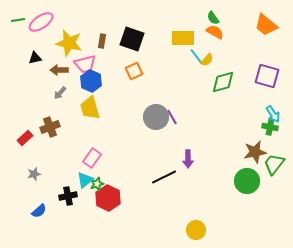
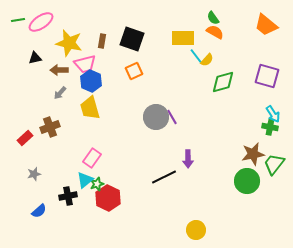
brown star: moved 2 px left, 2 px down
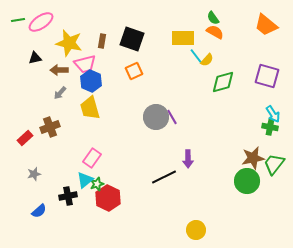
brown star: moved 4 px down
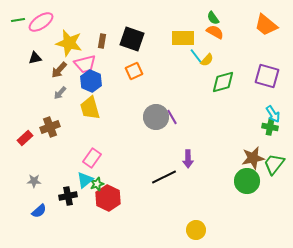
brown arrow: rotated 48 degrees counterclockwise
gray star: moved 7 px down; rotated 16 degrees clockwise
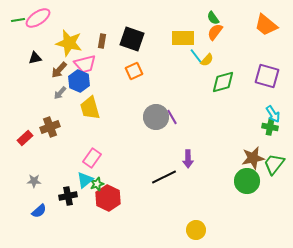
pink ellipse: moved 3 px left, 4 px up
orange semicircle: rotated 84 degrees counterclockwise
blue hexagon: moved 12 px left
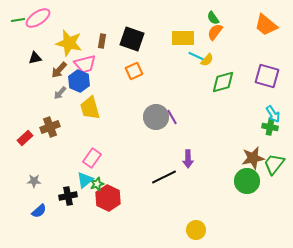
cyan line: rotated 28 degrees counterclockwise
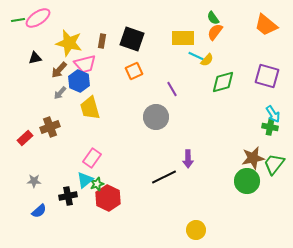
purple line: moved 28 px up
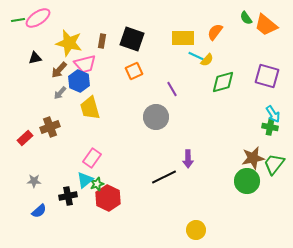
green semicircle: moved 33 px right
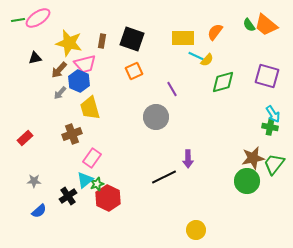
green semicircle: moved 3 px right, 7 px down
brown cross: moved 22 px right, 7 px down
black cross: rotated 24 degrees counterclockwise
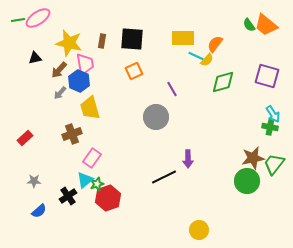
orange semicircle: moved 12 px down
black square: rotated 15 degrees counterclockwise
pink trapezoid: rotated 85 degrees counterclockwise
red hexagon: rotated 15 degrees clockwise
yellow circle: moved 3 px right
